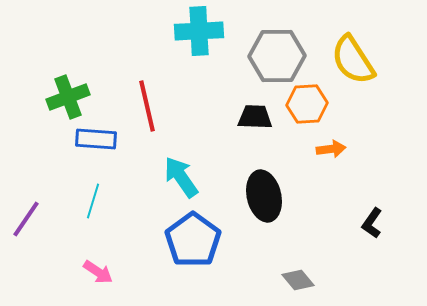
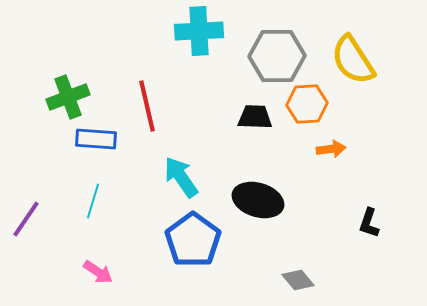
black ellipse: moved 6 px left, 4 px down; rotated 60 degrees counterclockwise
black L-shape: moved 3 px left; rotated 16 degrees counterclockwise
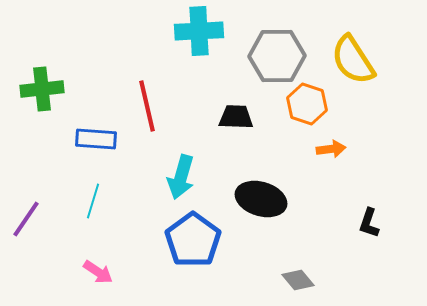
green cross: moved 26 px left, 8 px up; rotated 15 degrees clockwise
orange hexagon: rotated 21 degrees clockwise
black trapezoid: moved 19 px left
cyan arrow: rotated 129 degrees counterclockwise
black ellipse: moved 3 px right, 1 px up
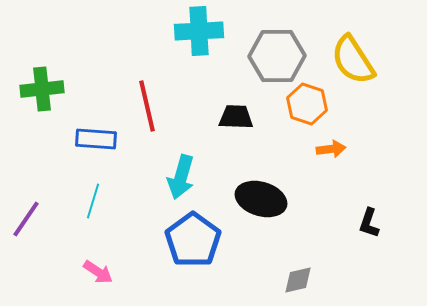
gray diamond: rotated 64 degrees counterclockwise
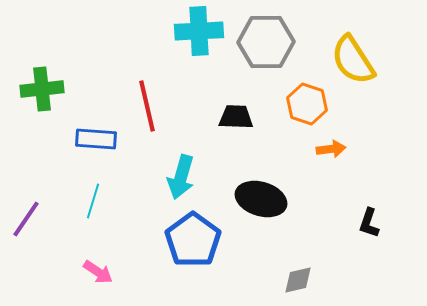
gray hexagon: moved 11 px left, 14 px up
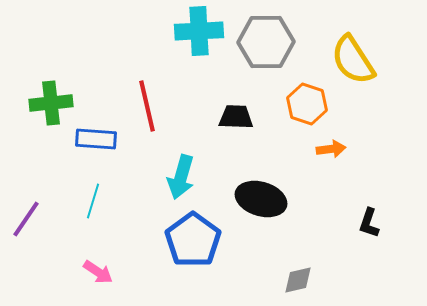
green cross: moved 9 px right, 14 px down
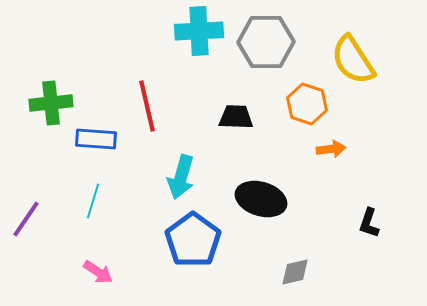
gray diamond: moved 3 px left, 8 px up
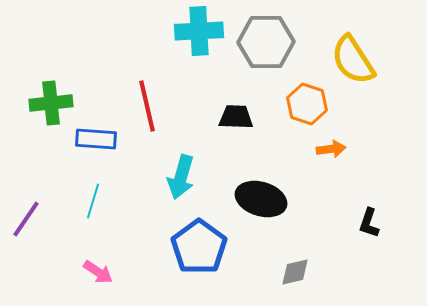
blue pentagon: moved 6 px right, 7 px down
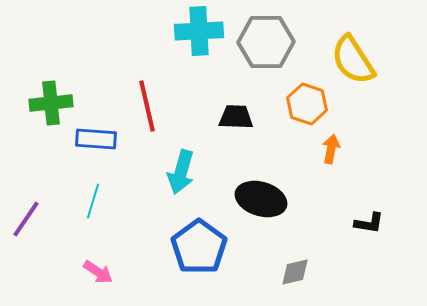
orange arrow: rotated 72 degrees counterclockwise
cyan arrow: moved 5 px up
black L-shape: rotated 100 degrees counterclockwise
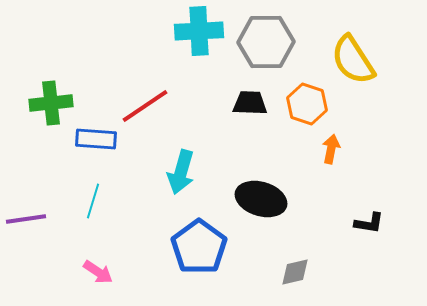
red line: moved 2 px left; rotated 69 degrees clockwise
black trapezoid: moved 14 px right, 14 px up
purple line: rotated 48 degrees clockwise
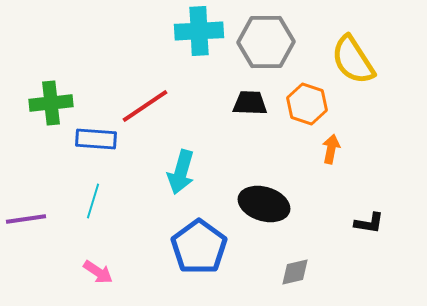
black ellipse: moved 3 px right, 5 px down
